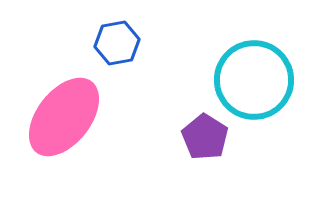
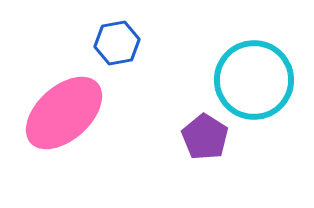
pink ellipse: moved 4 px up; rotated 10 degrees clockwise
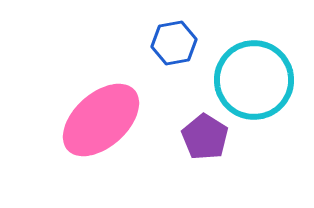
blue hexagon: moved 57 px right
pink ellipse: moved 37 px right, 7 px down
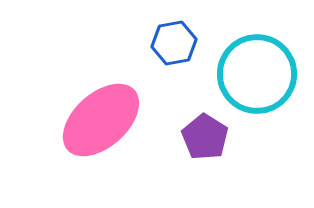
cyan circle: moved 3 px right, 6 px up
